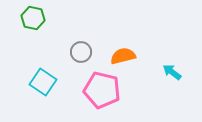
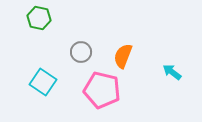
green hexagon: moved 6 px right
orange semicircle: rotated 55 degrees counterclockwise
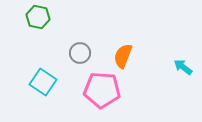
green hexagon: moved 1 px left, 1 px up
gray circle: moved 1 px left, 1 px down
cyan arrow: moved 11 px right, 5 px up
pink pentagon: rotated 9 degrees counterclockwise
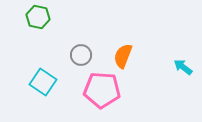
gray circle: moved 1 px right, 2 px down
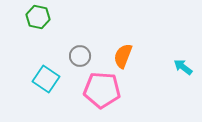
gray circle: moved 1 px left, 1 px down
cyan square: moved 3 px right, 3 px up
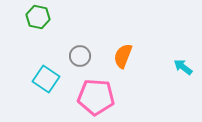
pink pentagon: moved 6 px left, 7 px down
